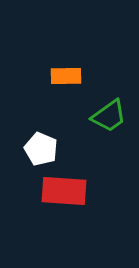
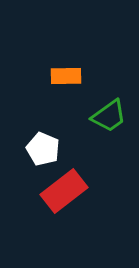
white pentagon: moved 2 px right
red rectangle: rotated 42 degrees counterclockwise
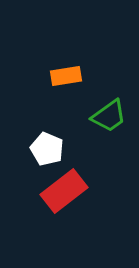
orange rectangle: rotated 8 degrees counterclockwise
white pentagon: moved 4 px right
